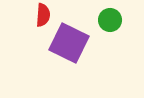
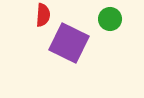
green circle: moved 1 px up
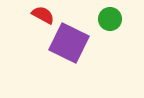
red semicircle: rotated 65 degrees counterclockwise
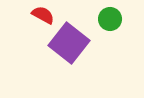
purple square: rotated 12 degrees clockwise
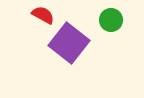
green circle: moved 1 px right, 1 px down
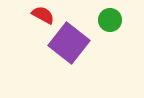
green circle: moved 1 px left
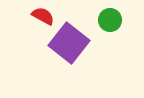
red semicircle: moved 1 px down
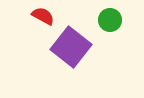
purple square: moved 2 px right, 4 px down
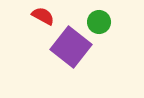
green circle: moved 11 px left, 2 px down
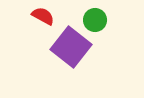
green circle: moved 4 px left, 2 px up
